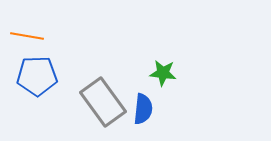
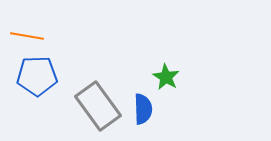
green star: moved 3 px right, 4 px down; rotated 24 degrees clockwise
gray rectangle: moved 5 px left, 4 px down
blue semicircle: rotated 8 degrees counterclockwise
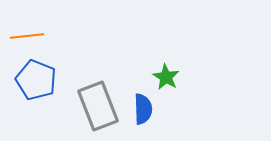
orange line: rotated 16 degrees counterclockwise
blue pentagon: moved 1 px left, 4 px down; rotated 24 degrees clockwise
gray rectangle: rotated 15 degrees clockwise
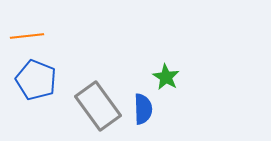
gray rectangle: rotated 15 degrees counterclockwise
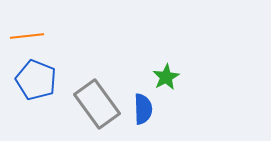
green star: rotated 12 degrees clockwise
gray rectangle: moved 1 px left, 2 px up
